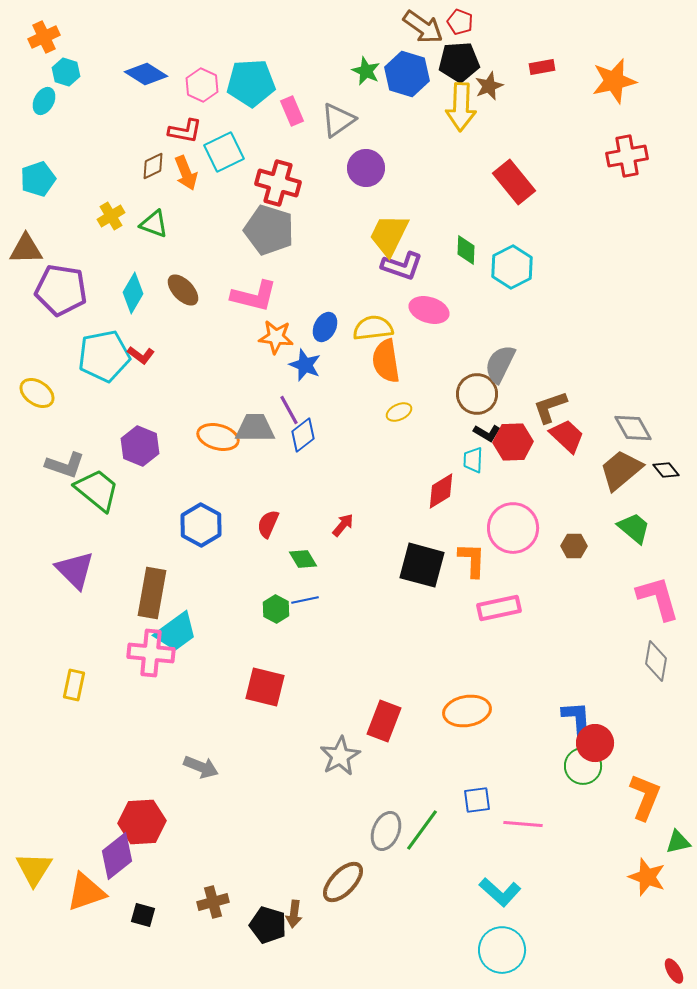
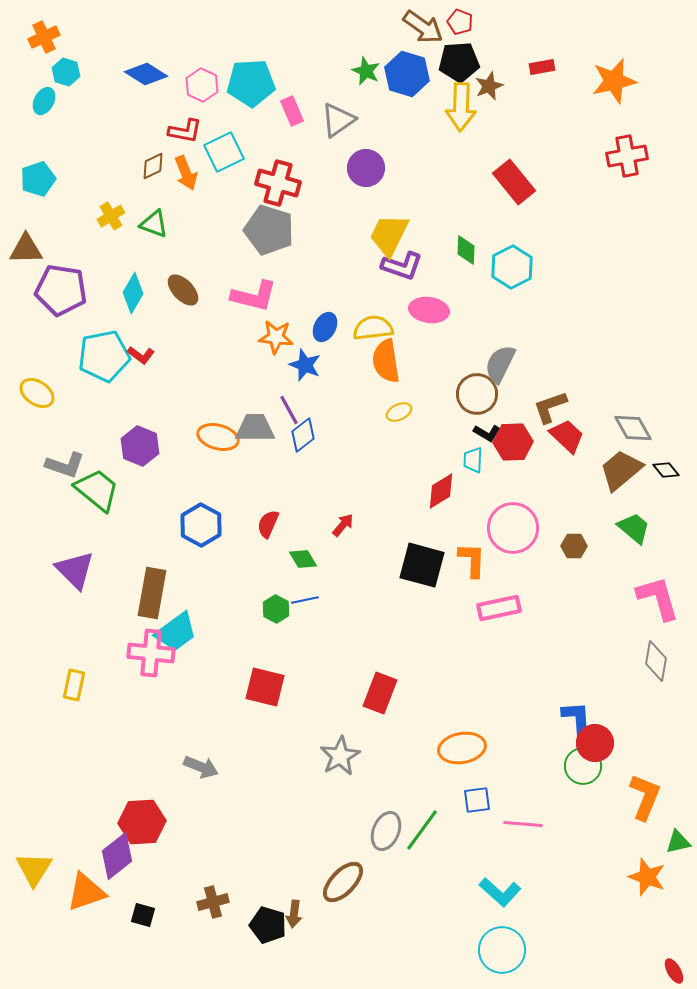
pink ellipse at (429, 310): rotated 9 degrees counterclockwise
orange ellipse at (467, 711): moved 5 px left, 37 px down
red rectangle at (384, 721): moved 4 px left, 28 px up
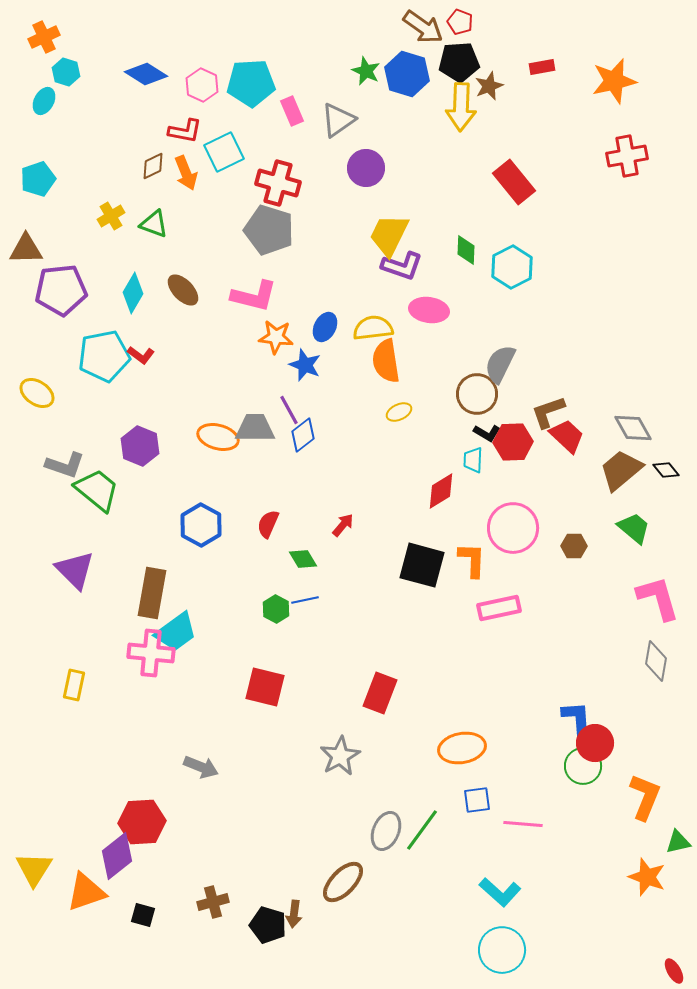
purple pentagon at (61, 290): rotated 15 degrees counterclockwise
brown L-shape at (550, 407): moved 2 px left, 5 px down
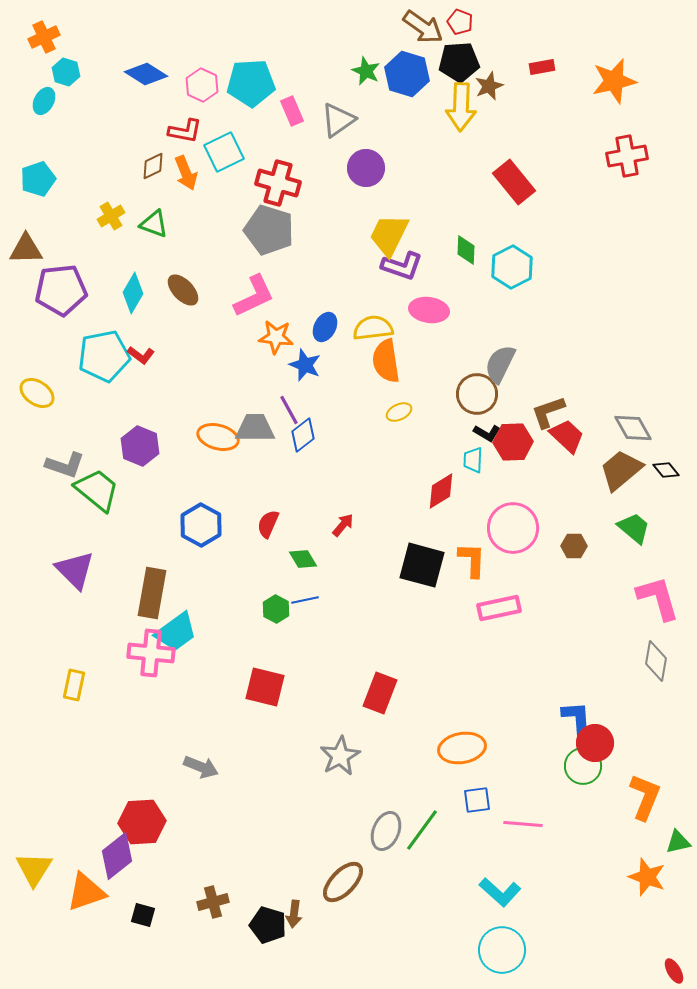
pink L-shape at (254, 296): rotated 39 degrees counterclockwise
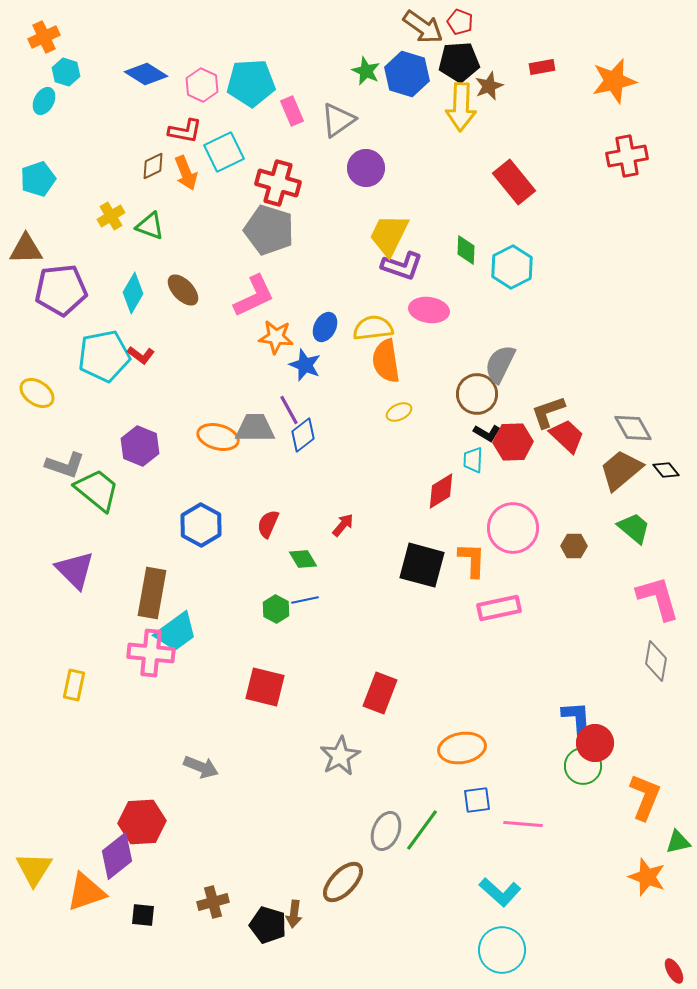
green triangle at (154, 224): moved 4 px left, 2 px down
black square at (143, 915): rotated 10 degrees counterclockwise
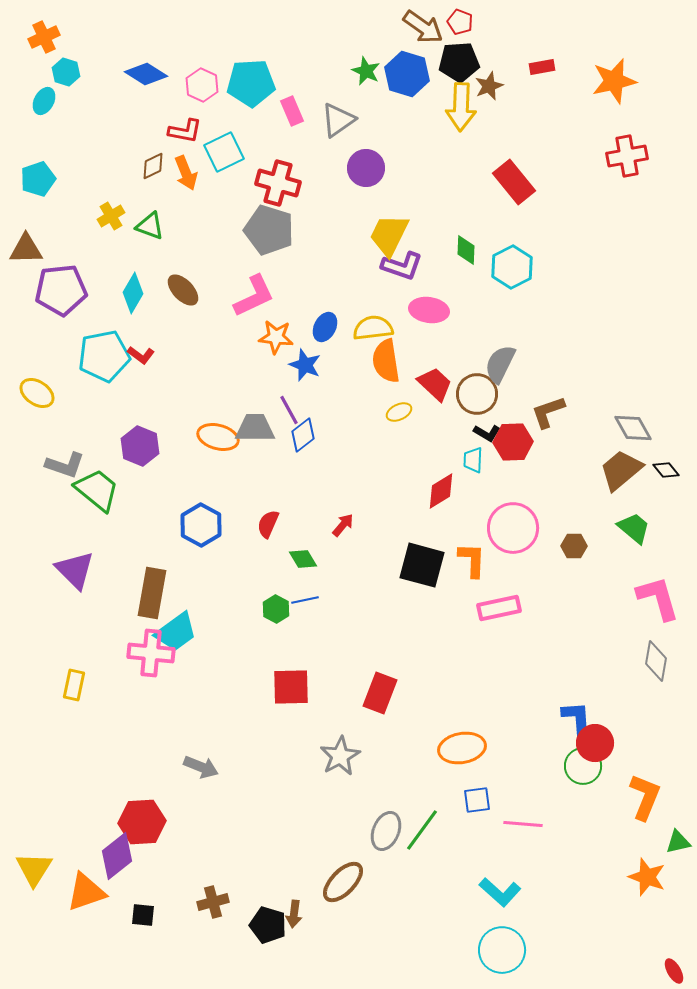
red trapezoid at (567, 436): moved 132 px left, 52 px up
red square at (265, 687): moved 26 px right; rotated 15 degrees counterclockwise
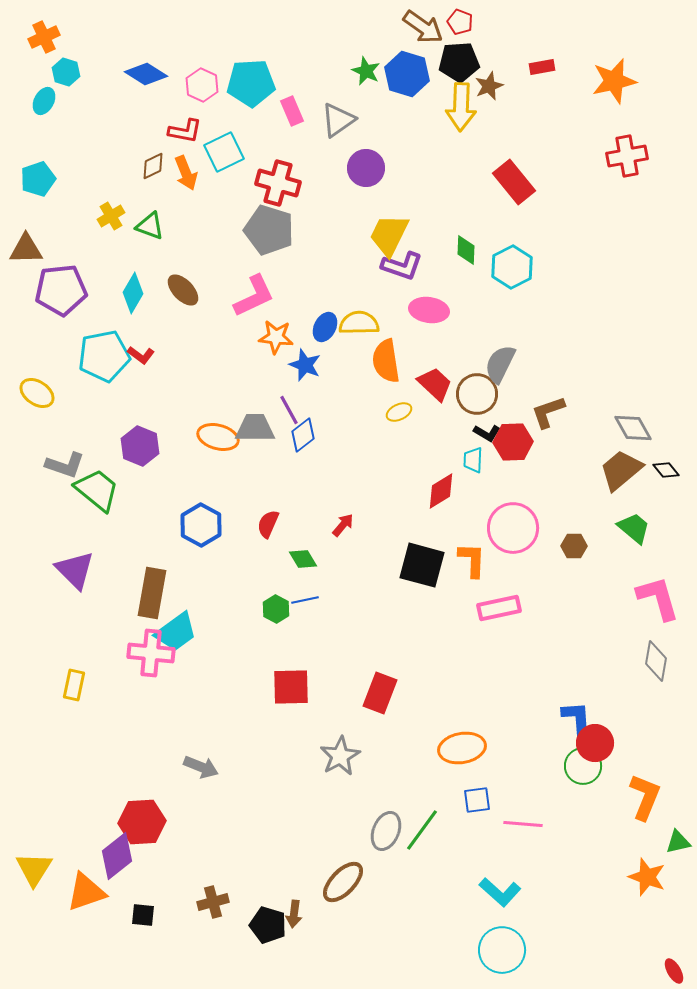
yellow semicircle at (373, 328): moved 14 px left, 5 px up; rotated 6 degrees clockwise
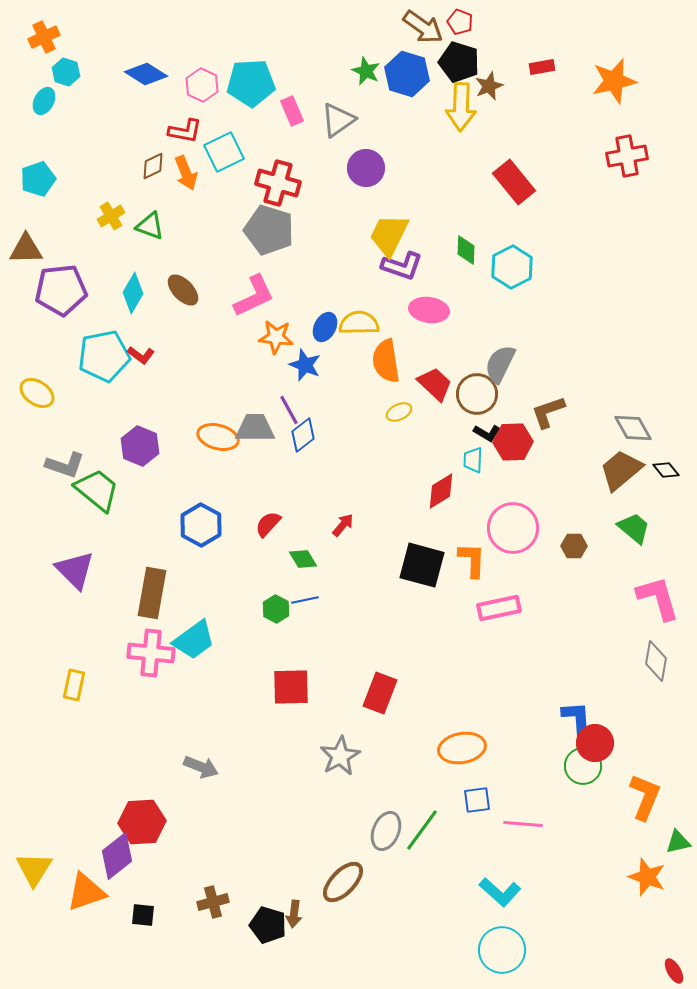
black pentagon at (459, 62): rotated 21 degrees clockwise
red semicircle at (268, 524): rotated 20 degrees clockwise
cyan trapezoid at (176, 632): moved 18 px right, 8 px down
